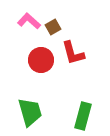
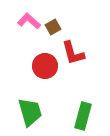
red circle: moved 4 px right, 6 px down
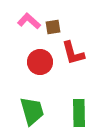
brown square: rotated 21 degrees clockwise
red circle: moved 5 px left, 4 px up
green trapezoid: moved 2 px right, 1 px up
green rectangle: moved 4 px left, 3 px up; rotated 16 degrees counterclockwise
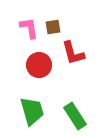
pink L-shape: moved 7 px down; rotated 40 degrees clockwise
red circle: moved 1 px left, 3 px down
green rectangle: moved 4 px left, 3 px down; rotated 32 degrees counterclockwise
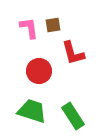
brown square: moved 2 px up
red circle: moved 6 px down
green trapezoid: rotated 56 degrees counterclockwise
green rectangle: moved 2 px left
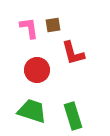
red circle: moved 2 px left, 1 px up
green rectangle: rotated 16 degrees clockwise
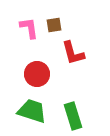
brown square: moved 1 px right
red circle: moved 4 px down
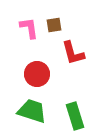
green rectangle: moved 2 px right
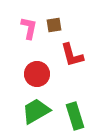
pink L-shape: rotated 20 degrees clockwise
red L-shape: moved 1 px left, 2 px down
green trapezoid: moved 4 px right; rotated 48 degrees counterclockwise
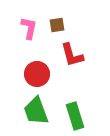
brown square: moved 3 px right
green trapezoid: rotated 80 degrees counterclockwise
